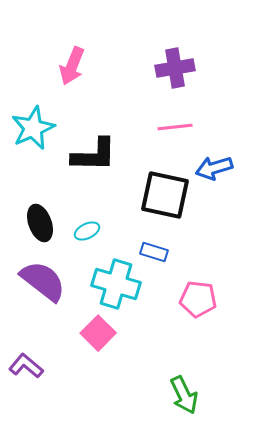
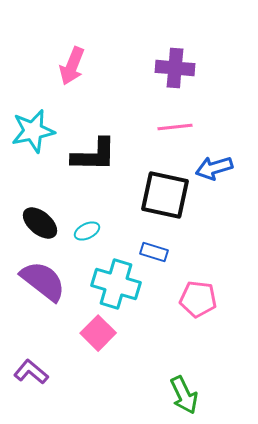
purple cross: rotated 15 degrees clockwise
cyan star: moved 3 px down; rotated 12 degrees clockwise
black ellipse: rotated 30 degrees counterclockwise
purple L-shape: moved 5 px right, 6 px down
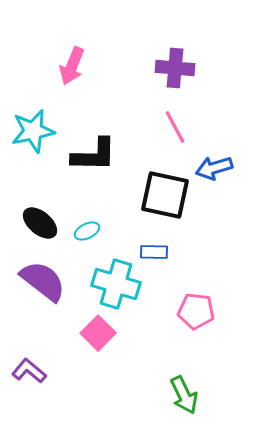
pink line: rotated 68 degrees clockwise
blue rectangle: rotated 16 degrees counterclockwise
pink pentagon: moved 2 px left, 12 px down
purple L-shape: moved 2 px left, 1 px up
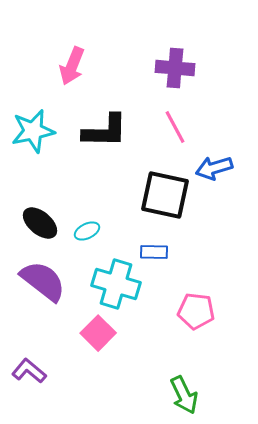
black L-shape: moved 11 px right, 24 px up
